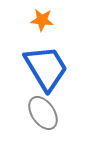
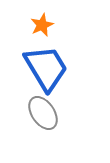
orange star: moved 5 px down; rotated 30 degrees counterclockwise
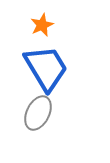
gray ellipse: moved 5 px left; rotated 60 degrees clockwise
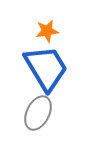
orange star: moved 5 px right, 6 px down; rotated 15 degrees clockwise
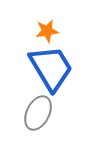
blue trapezoid: moved 5 px right
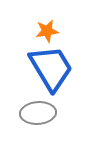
gray ellipse: rotated 60 degrees clockwise
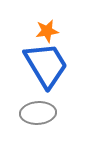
blue trapezoid: moved 5 px left, 3 px up
